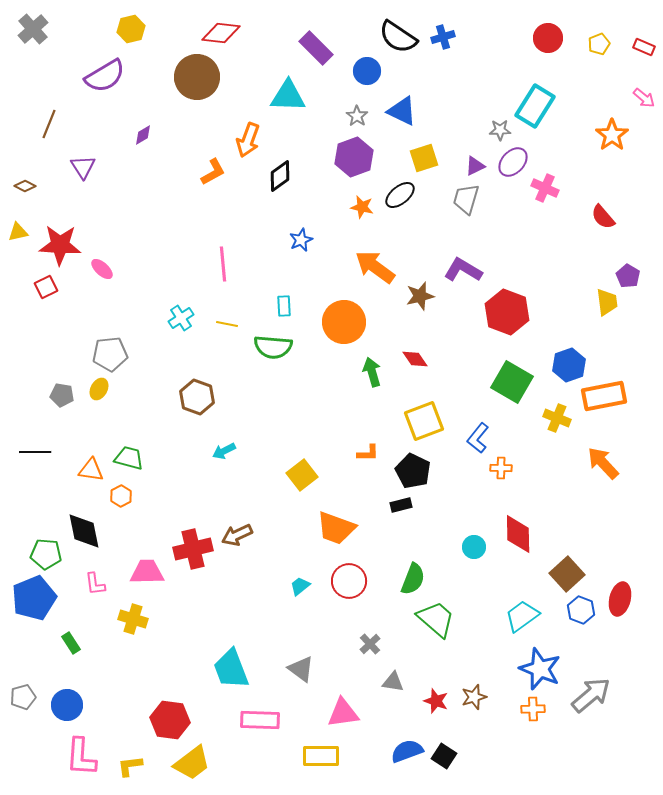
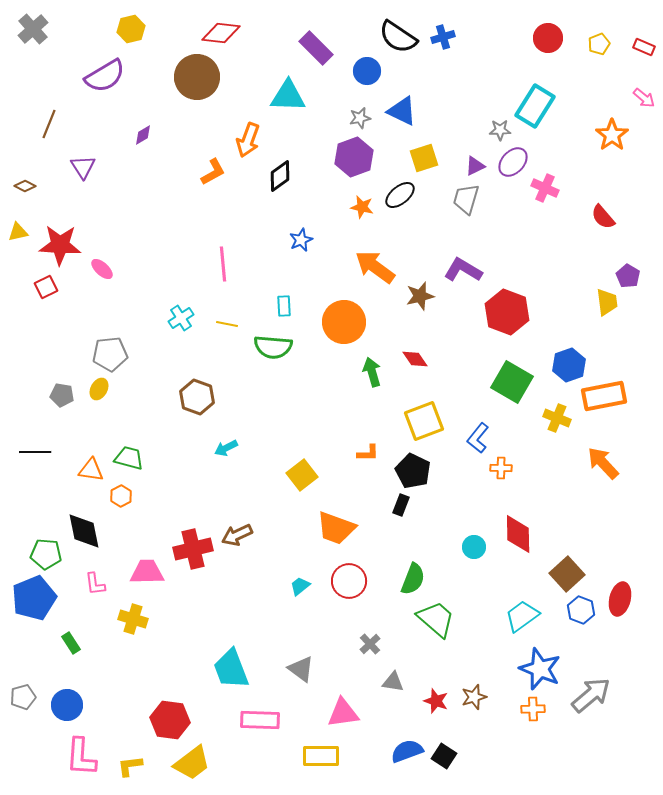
gray star at (357, 116): moved 3 px right, 2 px down; rotated 25 degrees clockwise
cyan arrow at (224, 451): moved 2 px right, 3 px up
black rectangle at (401, 505): rotated 55 degrees counterclockwise
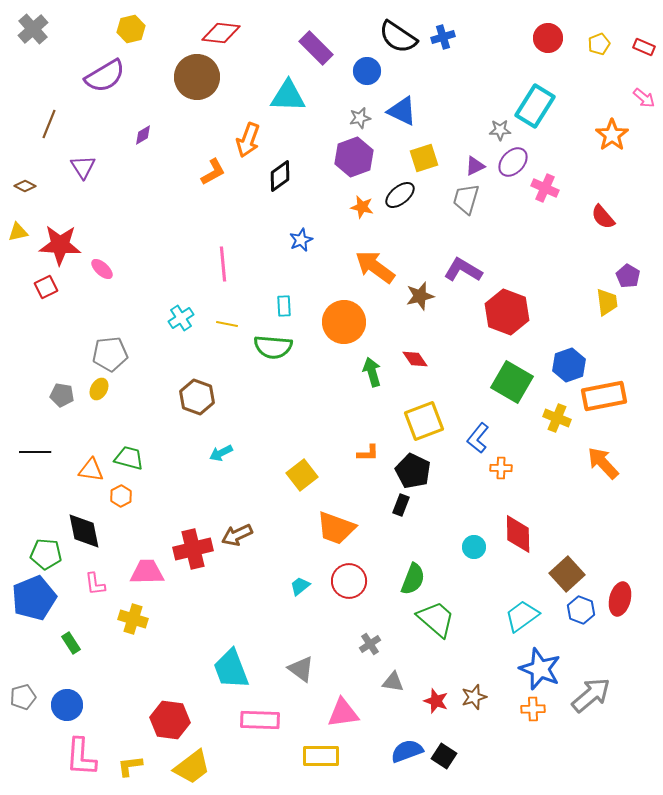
cyan arrow at (226, 448): moved 5 px left, 5 px down
gray cross at (370, 644): rotated 10 degrees clockwise
yellow trapezoid at (192, 763): moved 4 px down
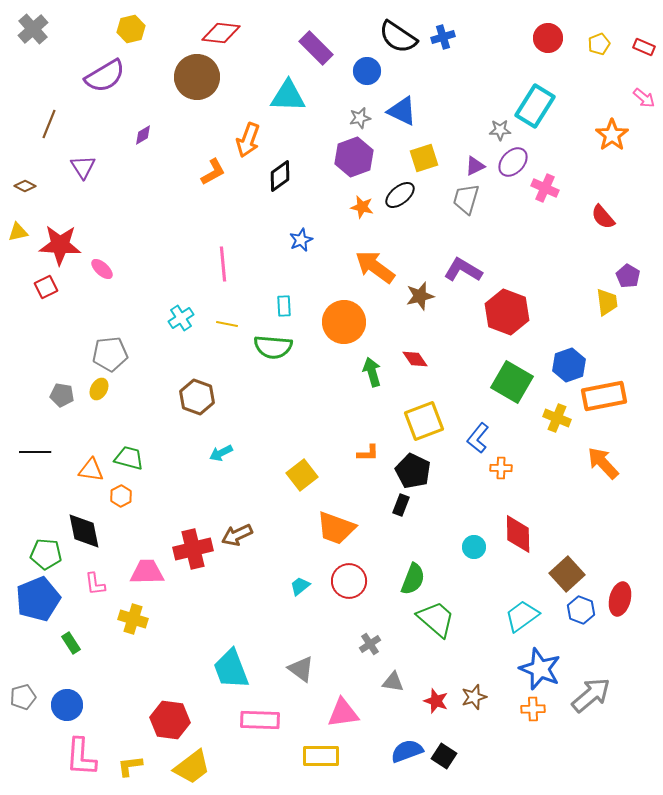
blue pentagon at (34, 598): moved 4 px right, 1 px down
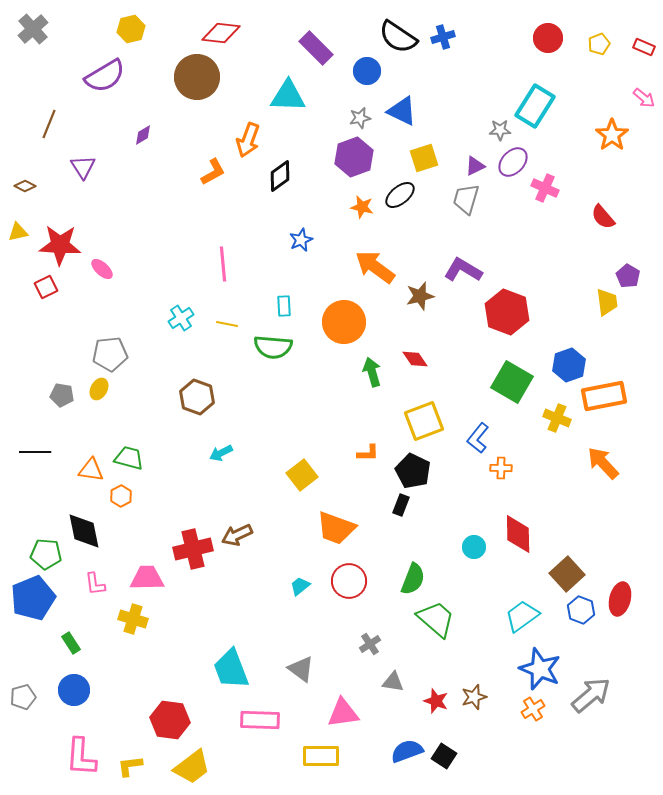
pink trapezoid at (147, 572): moved 6 px down
blue pentagon at (38, 599): moved 5 px left, 1 px up
blue circle at (67, 705): moved 7 px right, 15 px up
orange cross at (533, 709): rotated 30 degrees counterclockwise
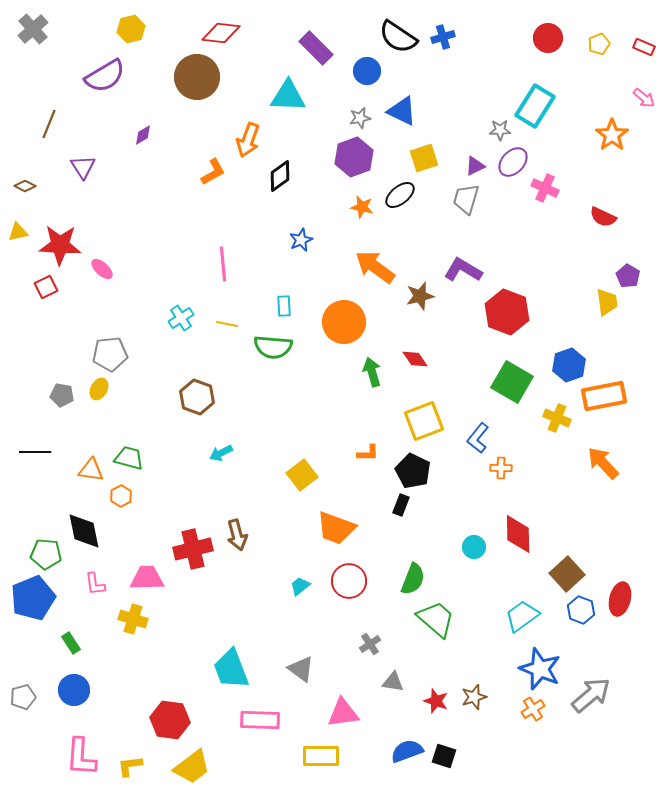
red semicircle at (603, 217): rotated 24 degrees counterclockwise
brown arrow at (237, 535): rotated 80 degrees counterclockwise
black square at (444, 756): rotated 15 degrees counterclockwise
